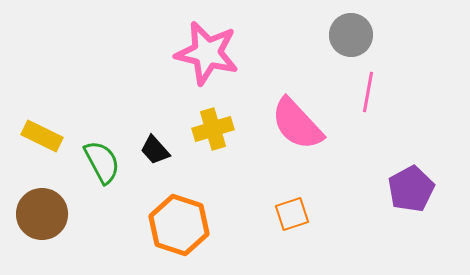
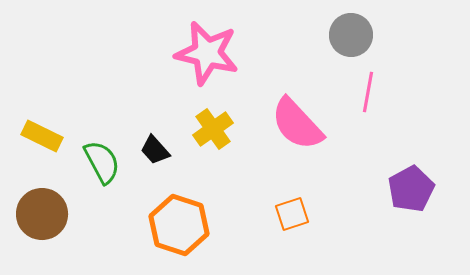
yellow cross: rotated 18 degrees counterclockwise
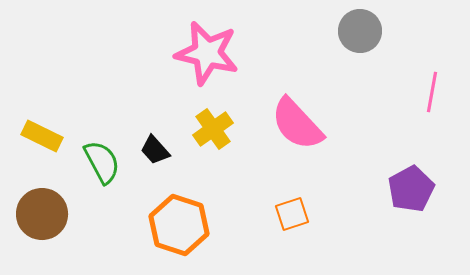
gray circle: moved 9 px right, 4 px up
pink line: moved 64 px right
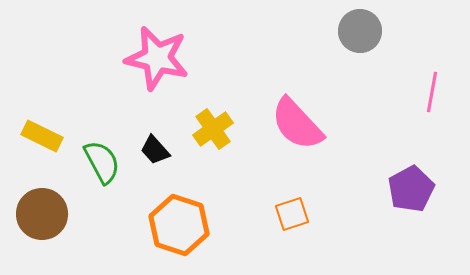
pink star: moved 50 px left, 5 px down
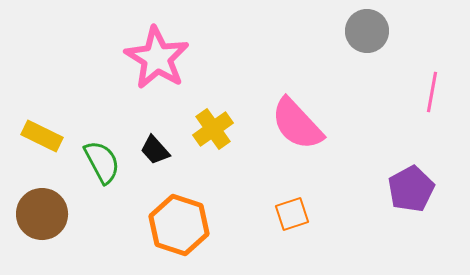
gray circle: moved 7 px right
pink star: rotated 18 degrees clockwise
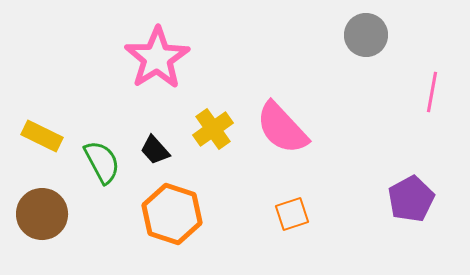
gray circle: moved 1 px left, 4 px down
pink star: rotated 8 degrees clockwise
pink semicircle: moved 15 px left, 4 px down
purple pentagon: moved 10 px down
orange hexagon: moved 7 px left, 11 px up
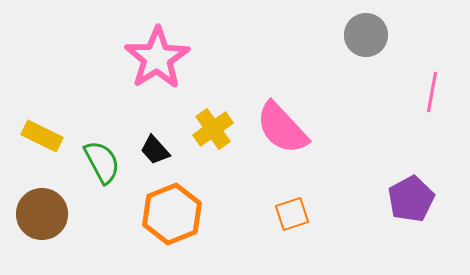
orange hexagon: rotated 20 degrees clockwise
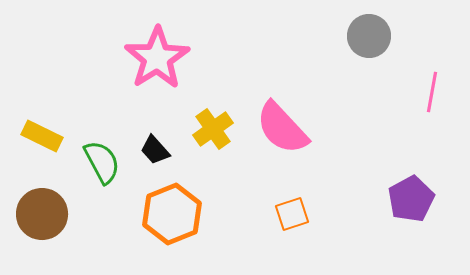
gray circle: moved 3 px right, 1 px down
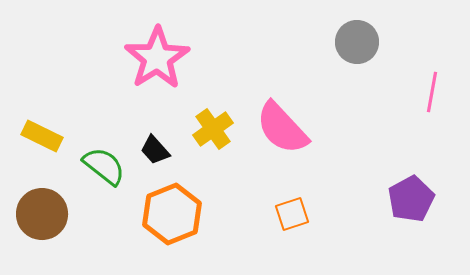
gray circle: moved 12 px left, 6 px down
green semicircle: moved 2 px right, 4 px down; rotated 24 degrees counterclockwise
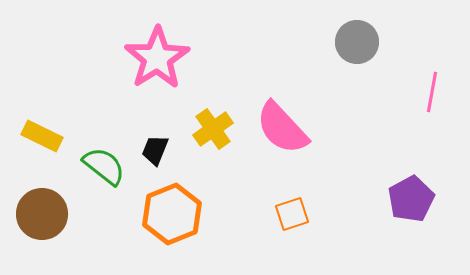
black trapezoid: rotated 64 degrees clockwise
